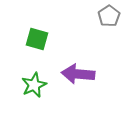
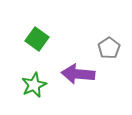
gray pentagon: moved 32 px down
green square: rotated 20 degrees clockwise
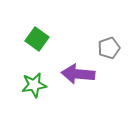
gray pentagon: rotated 15 degrees clockwise
green star: rotated 15 degrees clockwise
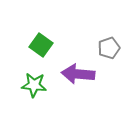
green square: moved 4 px right, 6 px down
green star: rotated 15 degrees clockwise
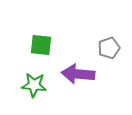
green square: rotated 30 degrees counterclockwise
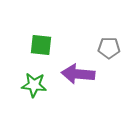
gray pentagon: rotated 20 degrees clockwise
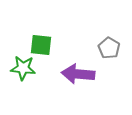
gray pentagon: rotated 30 degrees clockwise
green star: moved 11 px left, 17 px up
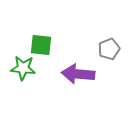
gray pentagon: moved 1 px down; rotated 20 degrees clockwise
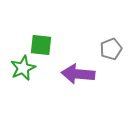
gray pentagon: moved 2 px right
green star: rotated 30 degrees counterclockwise
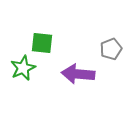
green square: moved 1 px right, 2 px up
